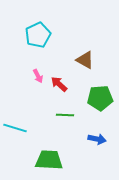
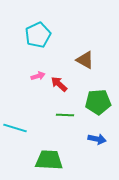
pink arrow: rotated 80 degrees counterclockwise
green pentagon: moved 2 px left, 4 px down
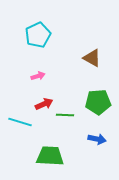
brown triangle: moved 7 px right, 2 px up
red arrow: moved 15 px left, 20 px down; rotated 114 degrees clockwise
cyan line: moved 5 px right, 6 px up
green trapezoid: moved 1 px right, 4 px up
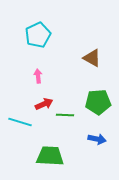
pink arrow: rotated 80 degrees counterclockwise
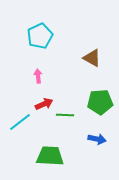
cyan pentagon: moved 2 px right, 1 px down
green pentagon: moved 2 px right
cyan line: rotated 55 degrees counterclockwise
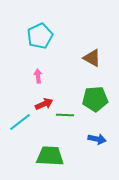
green pentagon: moved 5 px left, 3 px up
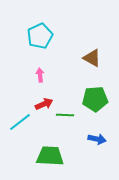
pink arrow: moved 2 px right, 1 px up
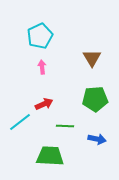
brown triangle: rotated 30 degrees clockwise
pink arrow: moved 2 px right, 8 px up
green line: moved 11 px down
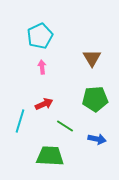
cyan line: moved 1 px up; rotated 35 degrees counterclockwise
green line: rotated 30 degrees clockwise
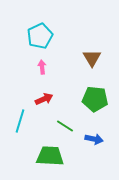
green pentagon: rotated 10 degrees clockwise
red arrow: moved 5 px up
blue arrow: moved 3 px left
